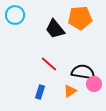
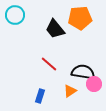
blue rectangle: moved 4 px down
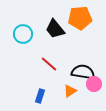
cyan circle: moved 8 px right, 19 px down
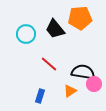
cyan circle: moved 3 px right
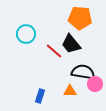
orange pentagon: rotated 10 degrees clockwise
black trapezoid: moved 16 px right, 15 px down
red line: moved 5 px right, 13 px up
pink circle: moved 1 px right
orange triangle: rotated 32 degrees clockwise
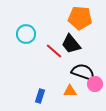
black semicircle: rotated 10 degrees clockwise
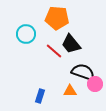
orange pentagon: moved 23 px left
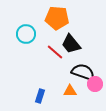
red line: moved 1 px right, 1 px down
